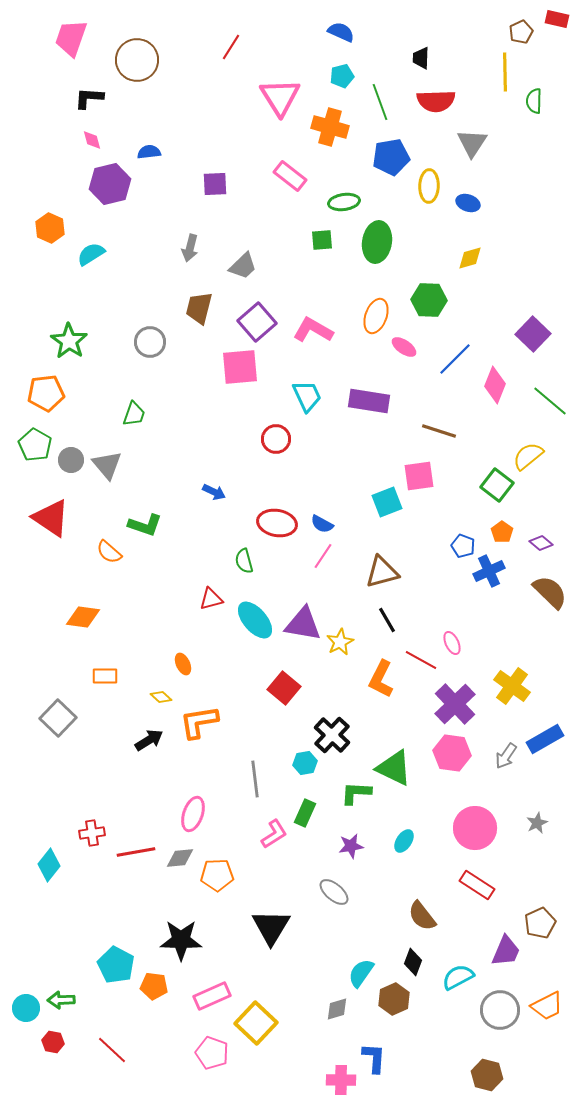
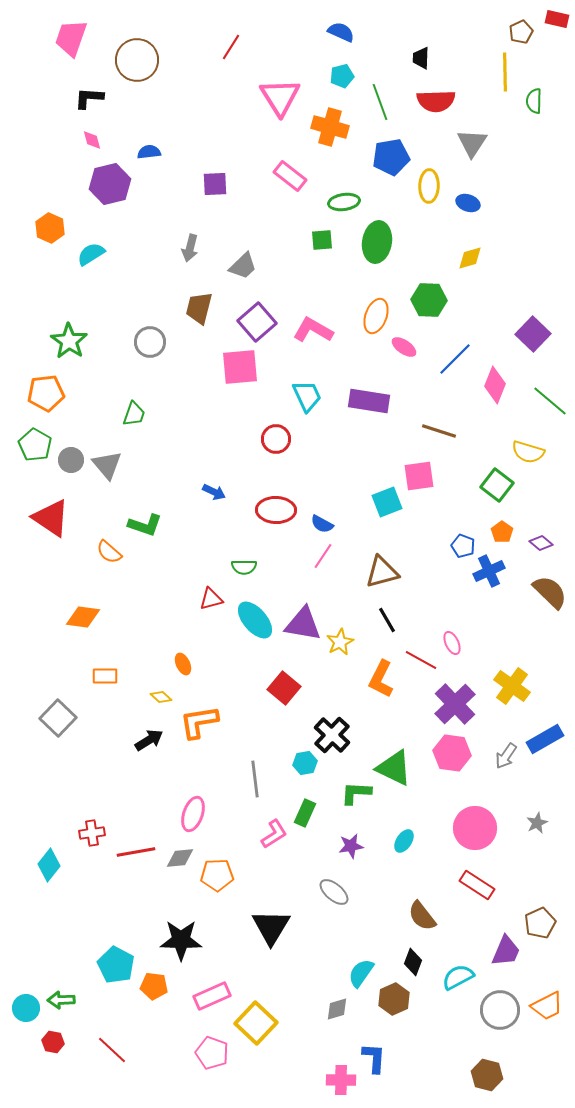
yellow semicircle at (528, 456): moved 4 px up; rotated 124 degrees counterclockwise
red ellipse at (277, 523): moved 1 px left, 13 px up; rotated 9 degrees counterclockwise
green semicircle at (244, 561): moved 6 px down; rotated 75 degrees counterclockwise
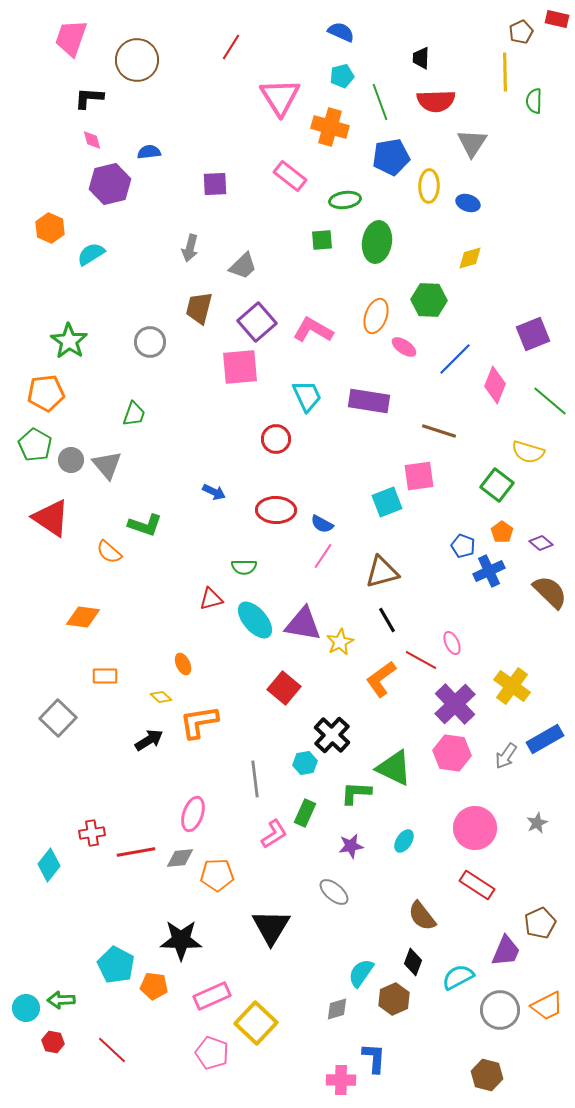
green ellipse at (344, 202): moved 1 px right, 2 px up
purple square at (533, 334): rotated 24 degrees clockwise
orange L-shape at (381, 679): rotated 27 degrees clockwise
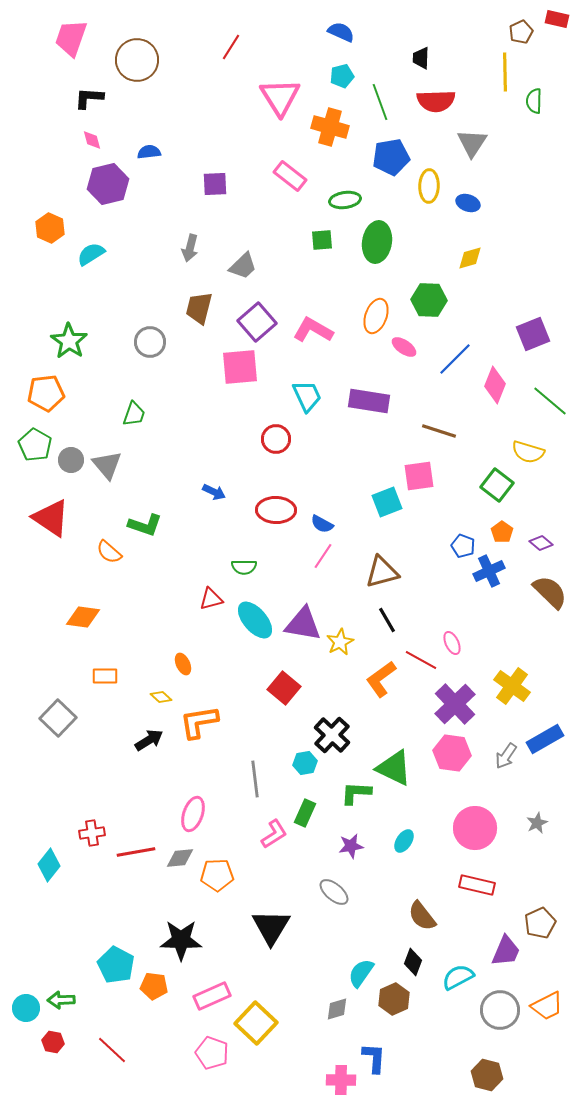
purple hexagon at (110, 184): moved 2 px left
red rectangle at (477, 885): rotated 20 degrees counterclockwise
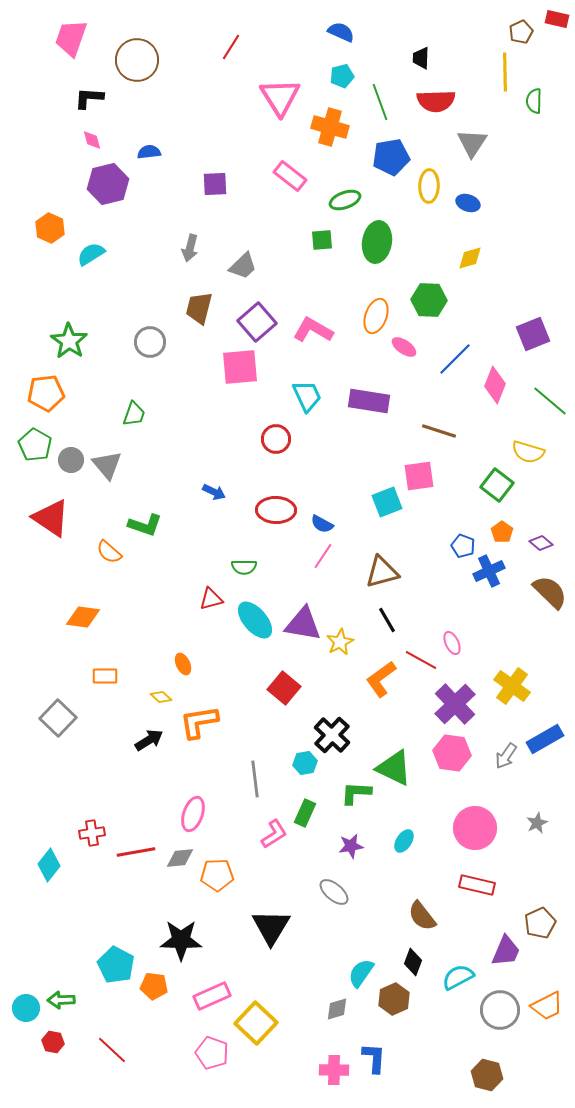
green ellipse at (345, 200): rotated 12 degrees counterclockwise
pink cross at (341, 1080): moved 7 px left, 10 px up
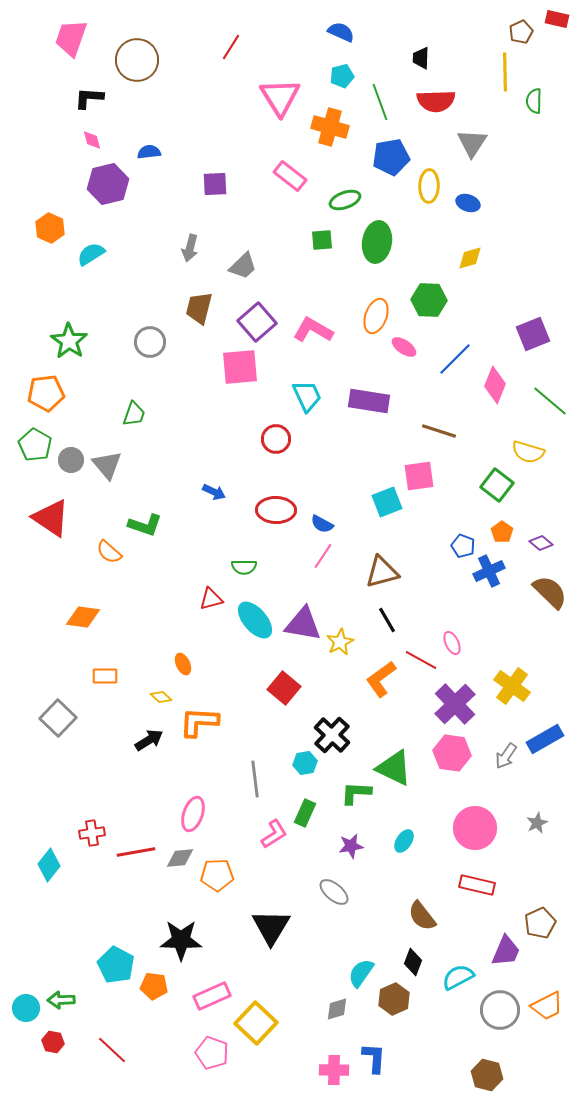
orange L-shape at (199, 722): rotated 12 degrees clockwise
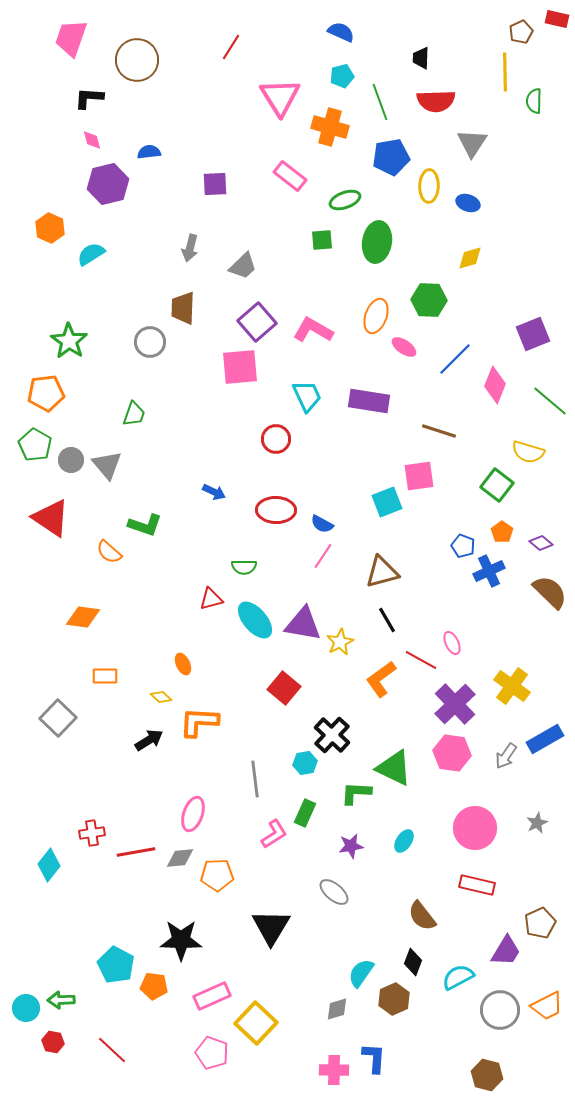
brown trapezoid at (199, 308): moved 16 px left; rotated 12 degrees counterclockwise
purple trapezoid at (506, 951): rotated 8 degrees clockwise
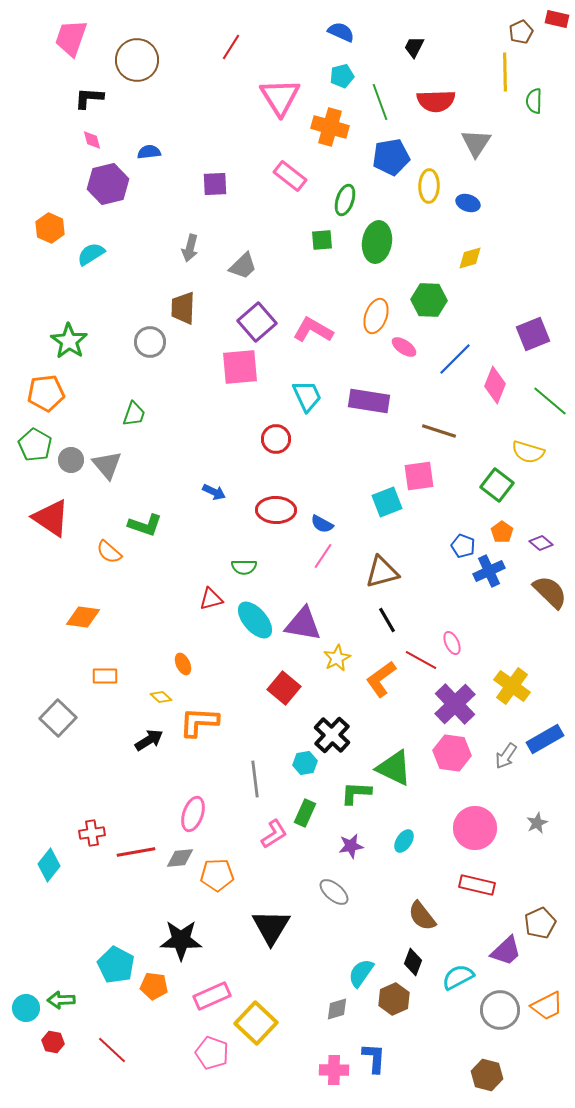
black trapezoid at (421, 58): moved 7 px left, 11 px up; rotated 25 degrees clockwise
gray triangle at (472, 143): moved 4 px right
green ellipse at (345, 200): rotated 52 degrees counterclockwise
yellow star at (340, 642): moved 3 px left, 16 px down
purple trapezoid at (506, 951): rotated 16 degrees clockwise
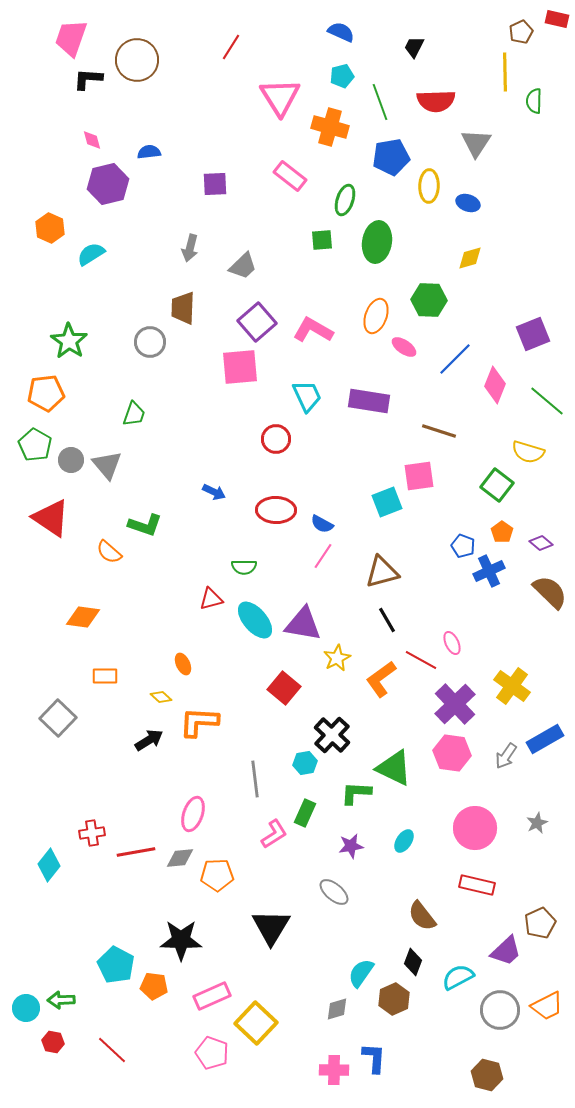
black L-shape at (89, 98): moved 1 px left, 19 px up
green line at (550, 401): moved 3 px left
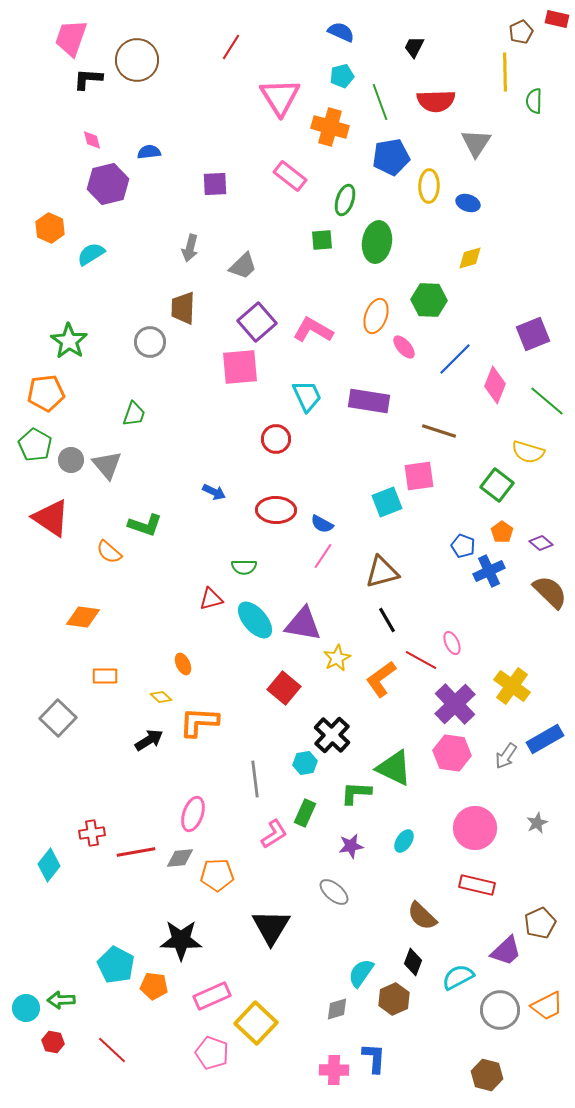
pink ellipse at (404, 347): rotated 15 degrees clockwise
brown semicircle at (422, 916): rotated 8 degrees counterclockwise
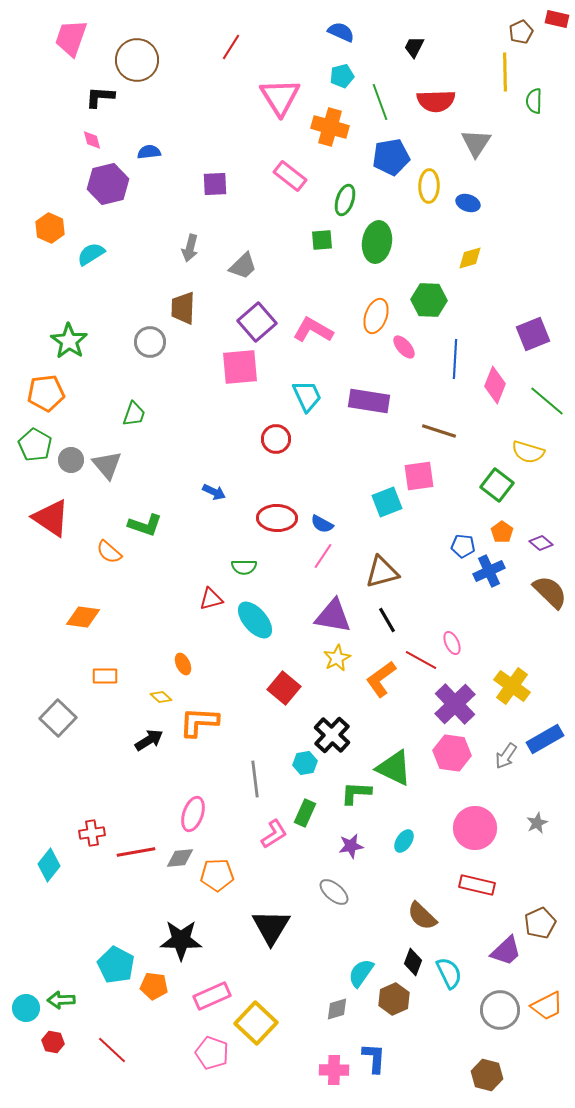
black L-shape at (88, 79): moved 12 px right, 18 px down
blue line at (455, 359): rotated 42 degrees counterclockwise
red ellipse at (276, 510): moved 1 px right, 8 px down
blue pentagon at (463, 546): rotated 15 degrees counterclockwise
purple triangle at (303, 624): moved 30 px right, 8 px up
cyan semicircle at (458, 977): moved 9 px left, 4 px up; rotated 92 degrees clockwise
